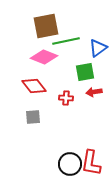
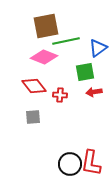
red cross: moved 6 px left, 3 px up
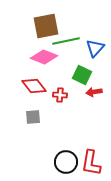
blue triangle: moved 3 px left; rotated 12 degrees counterclockwise
green square: moved 3 px left, 3 px down; rotated 36 degrees clockwise
black circle: moved 4 px left, 2 px up
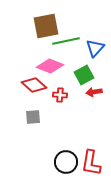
pink diamond: moved 6 px right, 9 px down
green square: moved 2 px right; rotated 36 degrees clockwise
red diamond: moved 1 px up; rotated 10 degrees counterclockwise
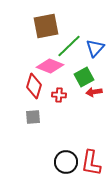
green line: moved 3 px right, 5 px down; rotated 32 degrees counterclockwise
green square: moved 2 px down
red diamond: moved 1 px down; rotated 65 degrees clockwise
red cross: moved 1 px left
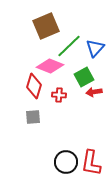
brown square: rotated 12 degrees counterclockwise
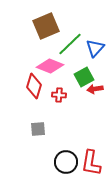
green line: moved 1 px right, 2 px up
red arrow: moved 1 px right, 3 px up
gray square: moved 5 px right, 12 px down
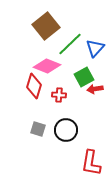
brown square: rotated 16 degrees counterclockwise
pink diamond: moved 3 px left
gray square: rotated 21 degrees clockwise
black circle: moved 32 px up
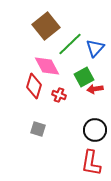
pink diamond: rotated 40 degrees clockwise
red cross: rotated 16 degrees clockwise
black circle: moved 29 px right
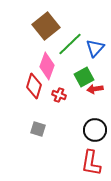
pink diamond: rotated 48 degrees clockwise
